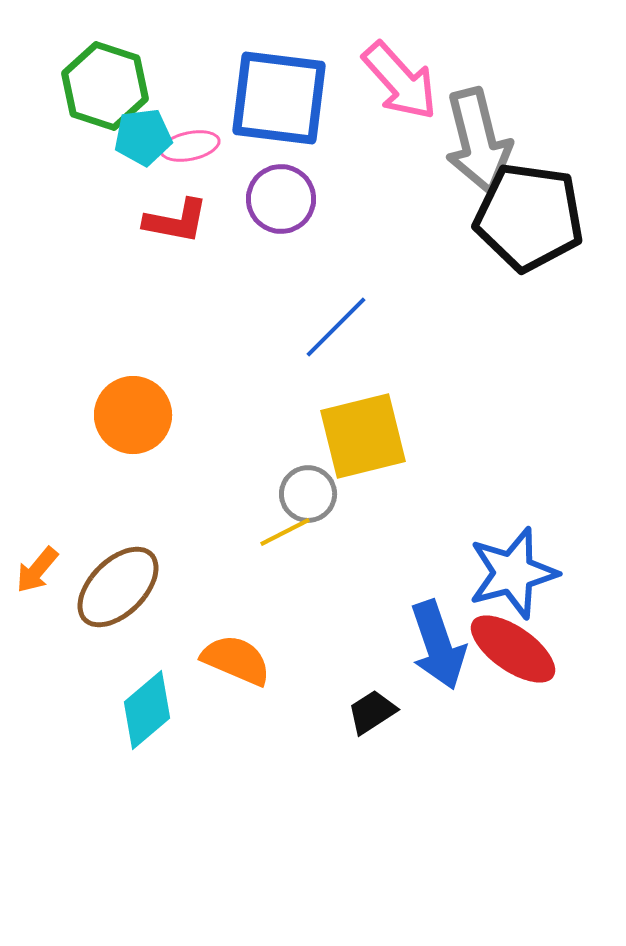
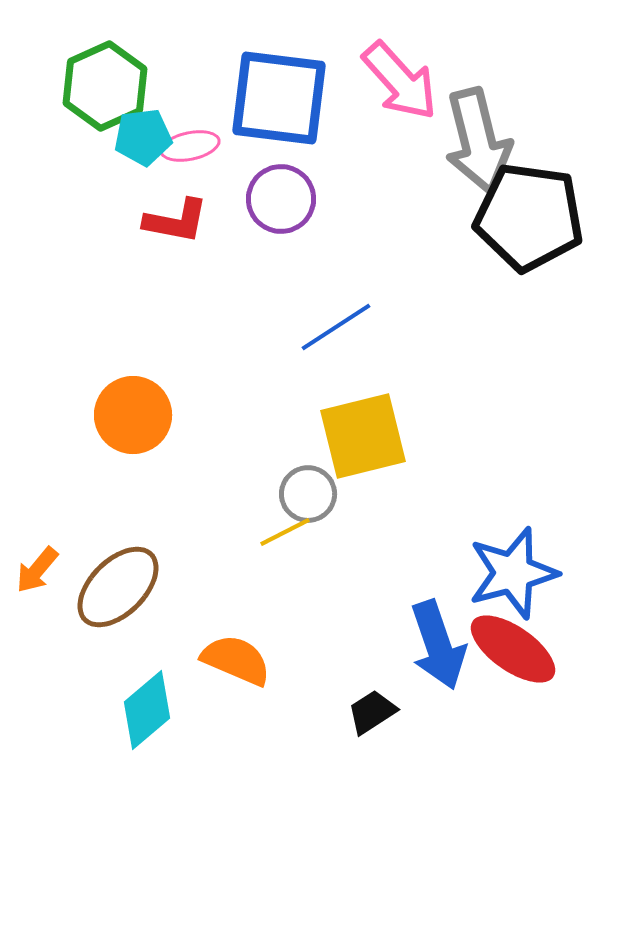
green hexagon: rotated 18 degrees clockwise
blue line: rotated 12 degrees clockwise
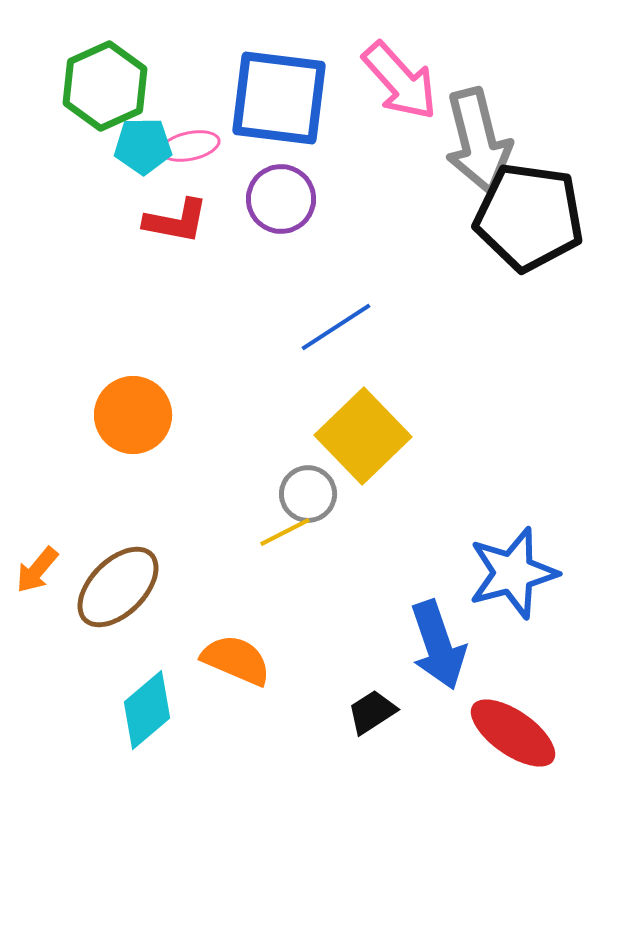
cyan pentagon: moved 9 px down; rotated 6 degrees clockwise
yellow square: rotated 30 degrees counterclockwise
red ellipse: moved 84 px down
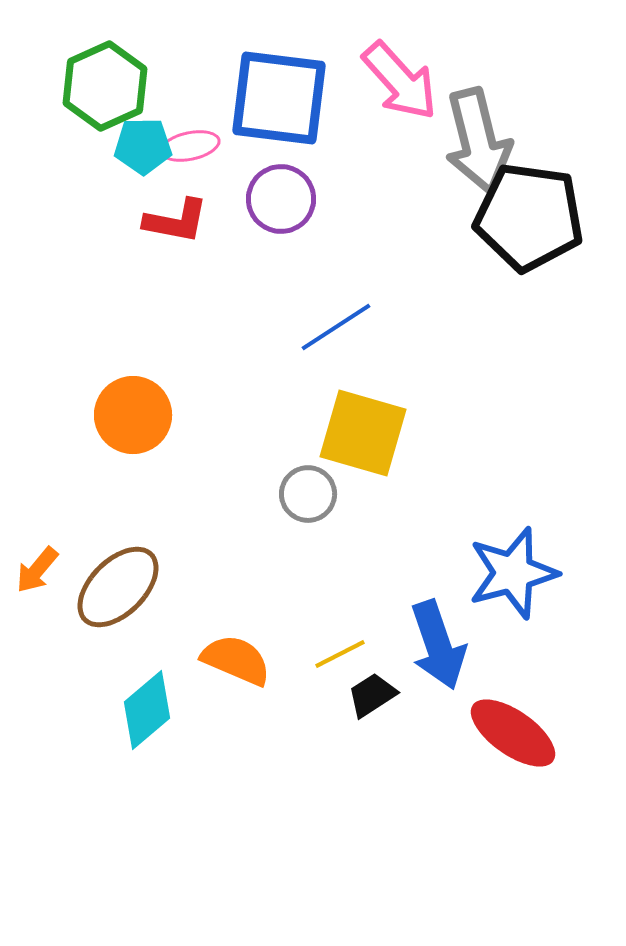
yellow square: moved 3 px up; rotated 30 degrees counterclockwise
yellow line: moved 55 px right, 122 px down
black trapezoid: moved 17 px up
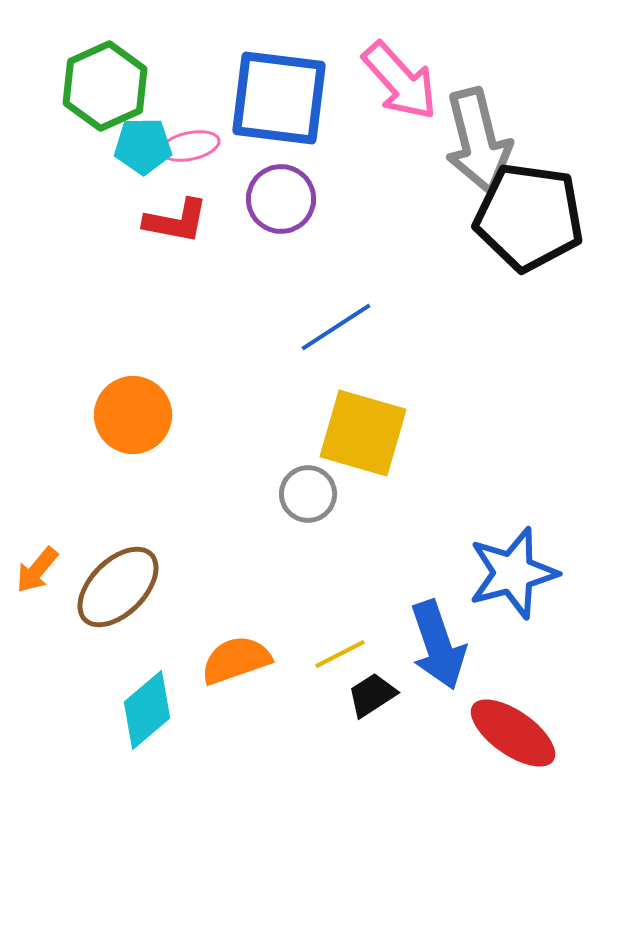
orange semicircle: rotated 42 degrees counterclockwise
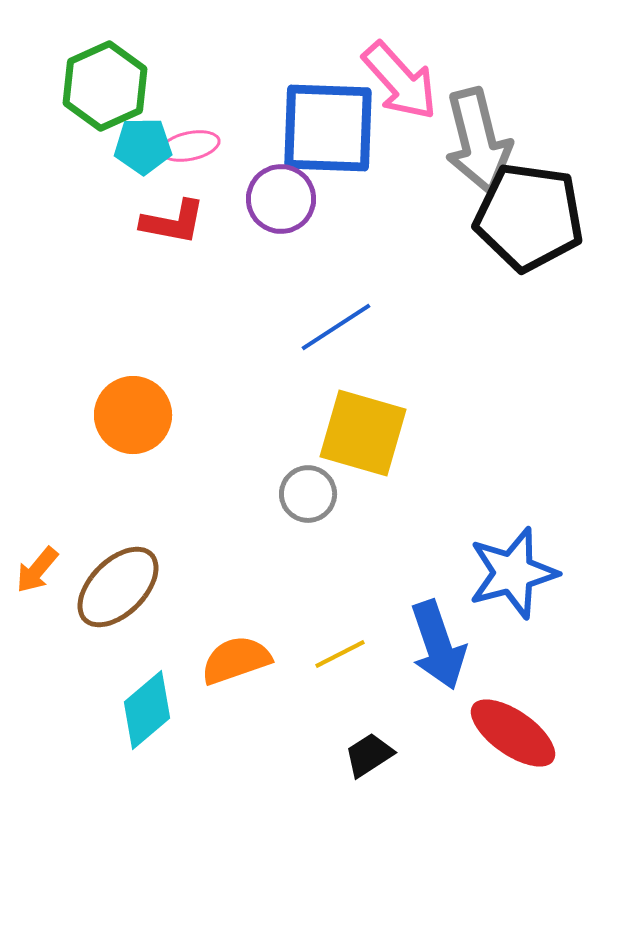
blue square: moved 49 px right, 30 px down; rotated 5 degrees counterclockwise
red L-shape: moved 3 px left, 1 px down
black trapezoid: moved 3 px left, 60 px down
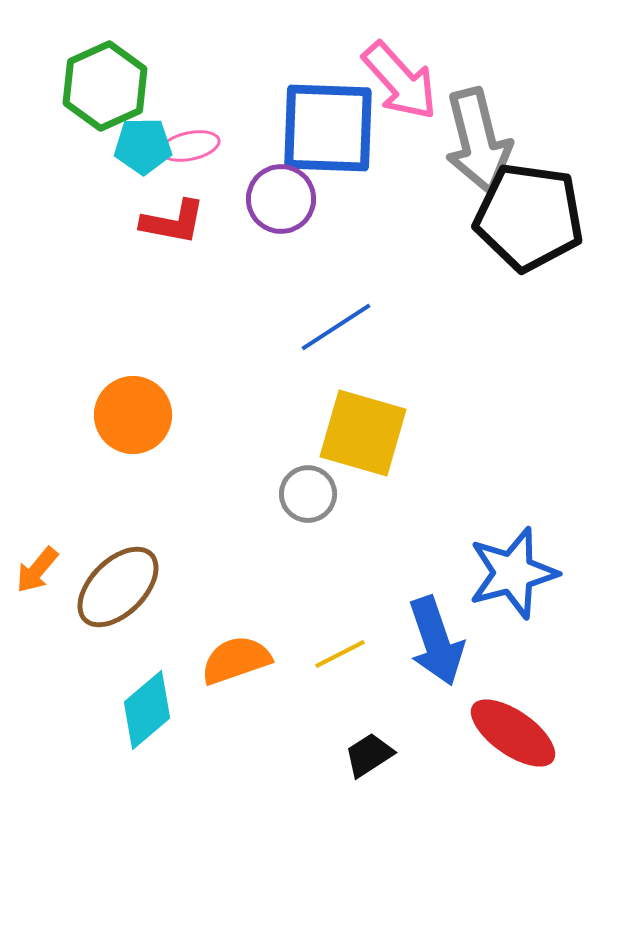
blue arrow: moved 2 px left, 4 px up
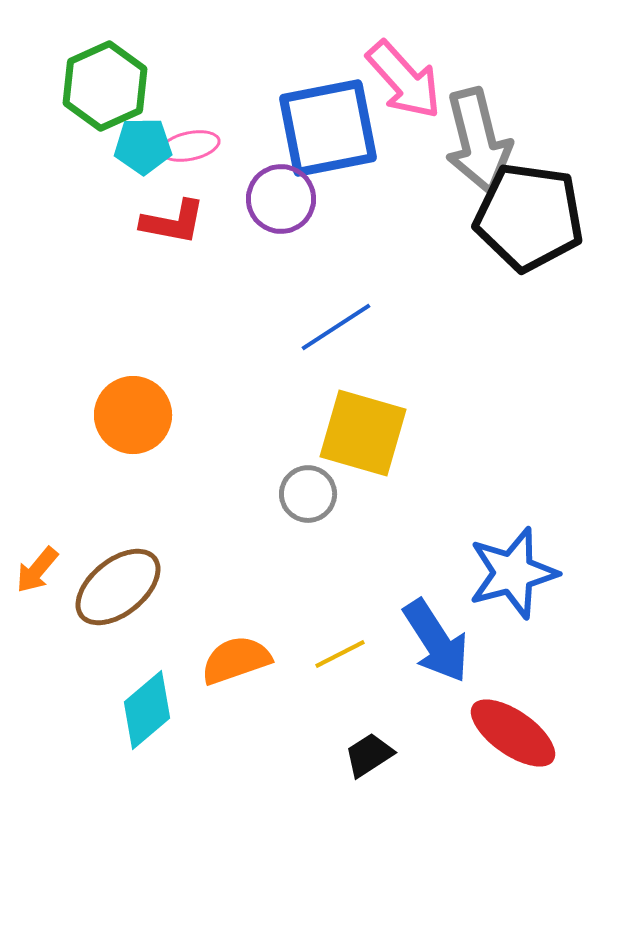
pink arrow: moved 4 px right, 1 px up
blue square: rotated 13 degrees counterclockwise
brown ellipse: rotated 6 degrees clockwise
blue arrow: rotated 14 degrees counterclockwise
